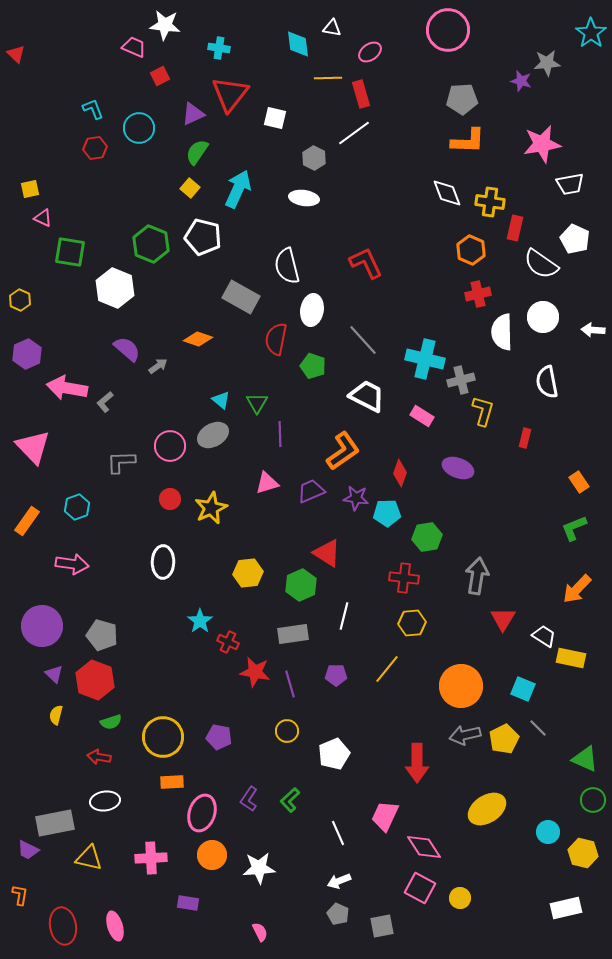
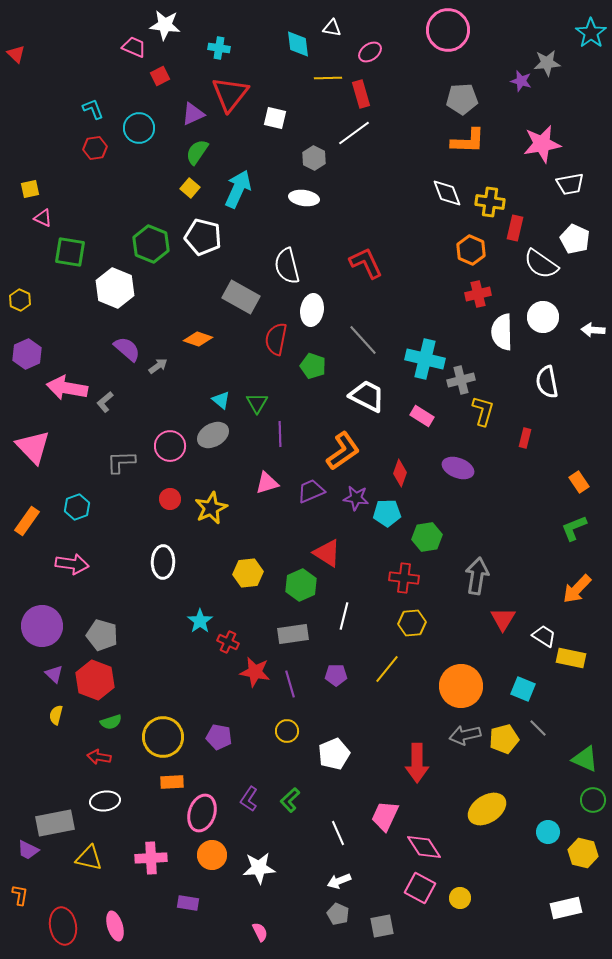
yellow pentagon at (504, 739): rotated 12 degrees clockwise
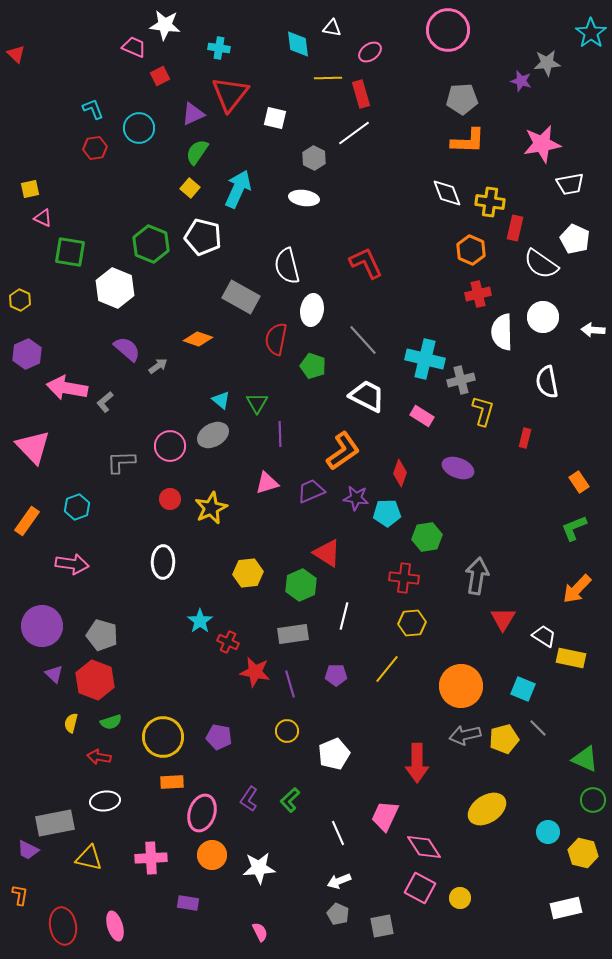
yellow semicircle at (56, 715): moved 15 px right, 8 px down
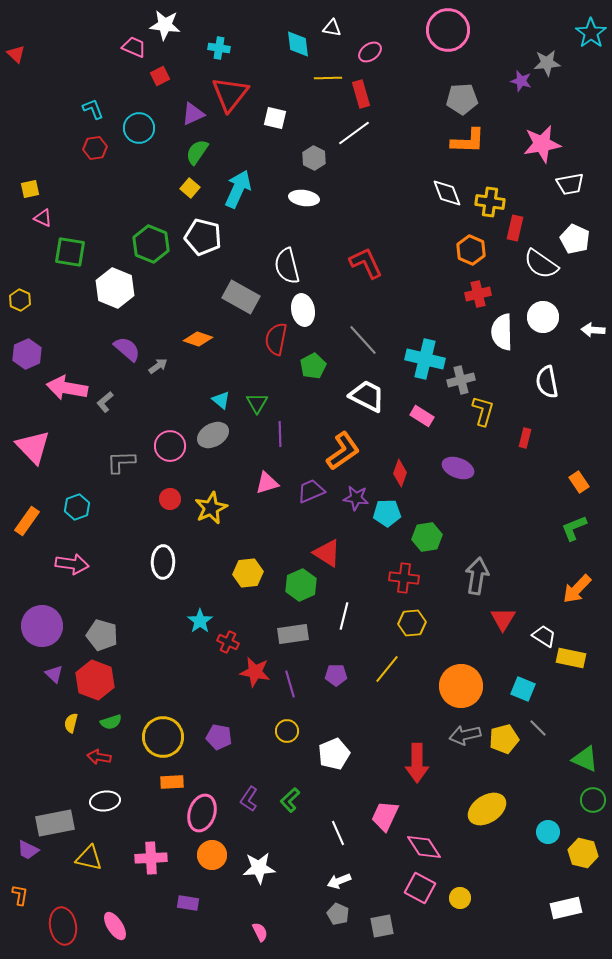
white ellipse at (312, 310): moved 9 px left; rotated 20 degrees counterclockwise
green pentagon at (313, 366): rotated 25 degrees clockwise
pink ellipse at (115, 926): rotated 16 degrees counterclockwise
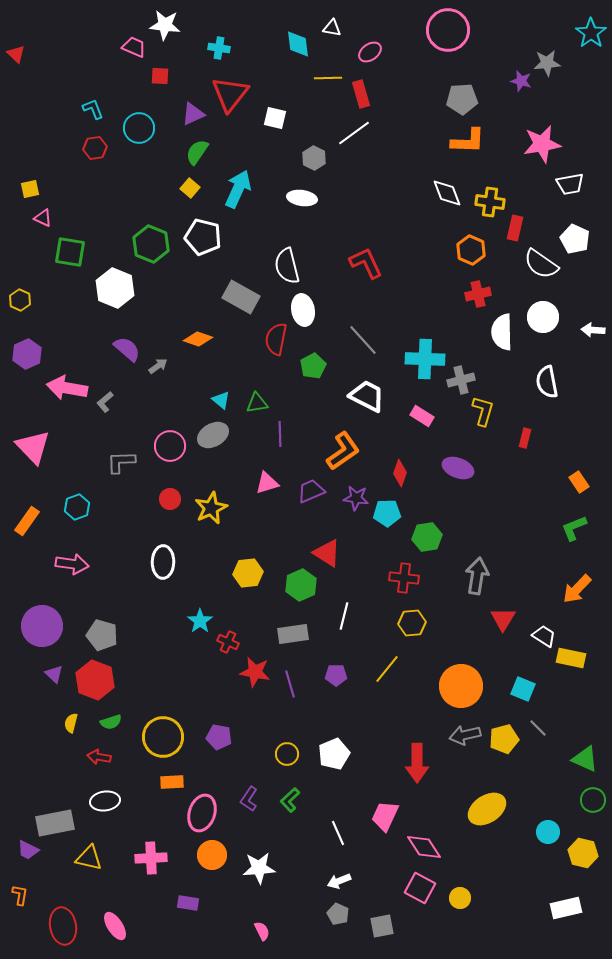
red square at (160, 76): rotated 30 degrees clockwise
white ellipse at (304, 198): moved 2 px left
cyan cross at (425, 359): rotated 12 degrees counterclockwise
green triangle at (257, 403): rotated 50 degrees clockwise
yellow circle at (287, 731): moved 23 px down
pink semicircle at (260, 932): moved 2 px right, 1 px up
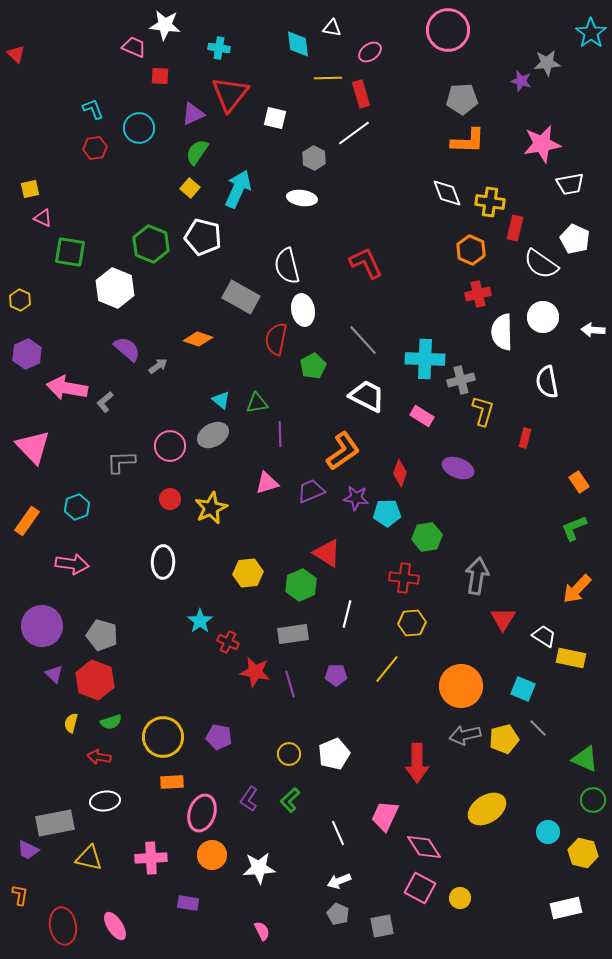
white line at (344, 616): moved 3 px right, 2 px up
yellow circle at (287, 754): moved 2 px right
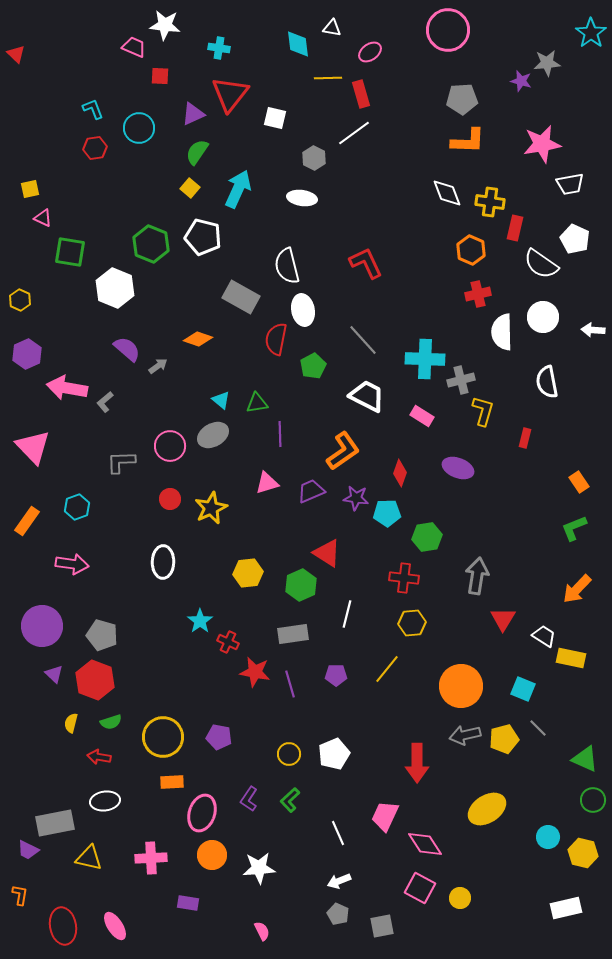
cyan circle at (548, 832): moved 5 px down
pink diamond at (424, 847): moved 1 px right, 3 px up
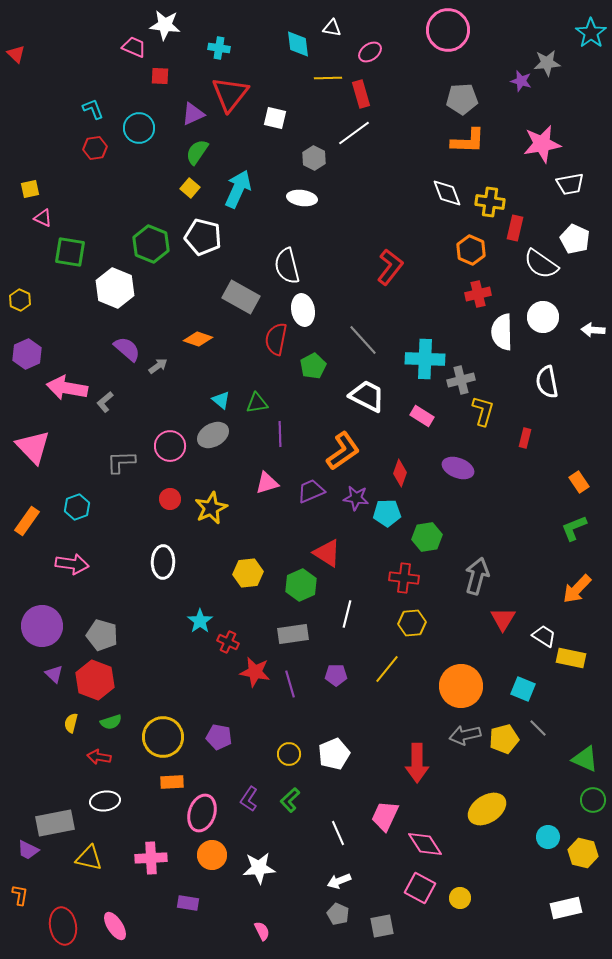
red L-shape at (366, 263): moved 24 px right, 4 px down; rotated 63 degrees clockwise
gray arrow at (477, 576): rotated 6 degrees clockwise
